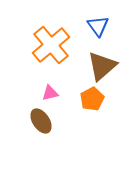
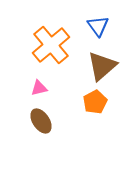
pink triangle: moved 11 px left, 5 px up
orange pentagon: moved 3 px right, 3 px down
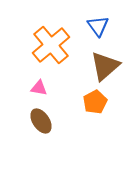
brown triangle: moved 3 px right
pink triangle: rotated 24 degrees clockwise
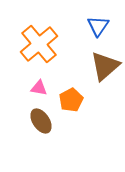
blue triangle: rotated 10 degrees clockwise
orange cross: moved 12 px left, 1 px up
orange pentagon: moved 24 px left, 2 px up
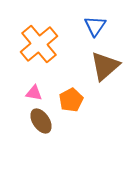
blue triangle: moved 3 px left
pink triangle: moved 5 px left, 5 px down
